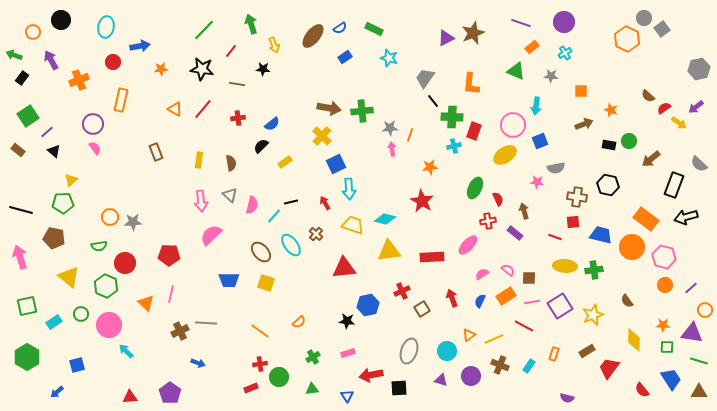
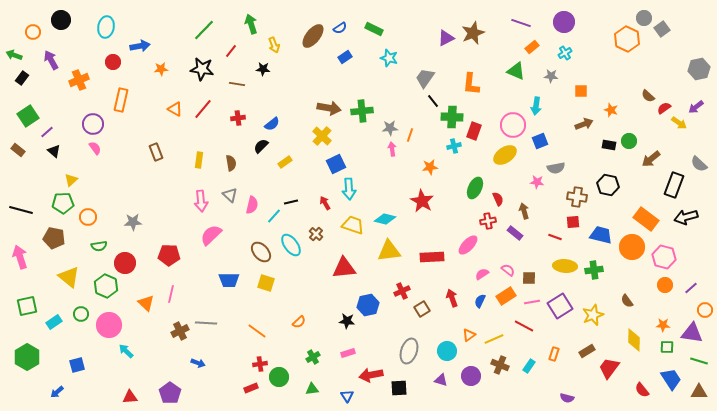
orange circle at (110, 217): moved 22 px left
orange line at (260, 331): moved 3 px left
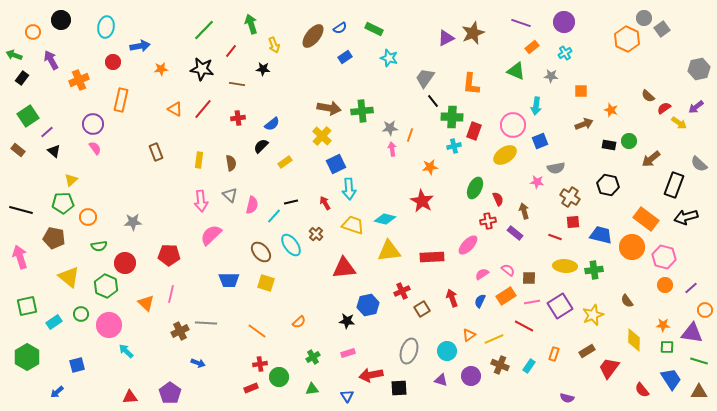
brown cross at (577, 197): moved 7 px left; rotated 24 degrees clockwise
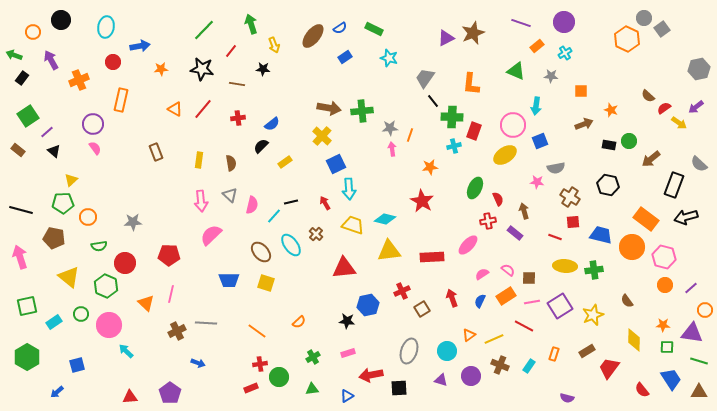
orange rectangle at (532, 47): moved 5 px right, 1 px up
brown cross at (180, 331): moved 3 px left
blue triangle at (347, 396): rotated 32 degrees clockwise
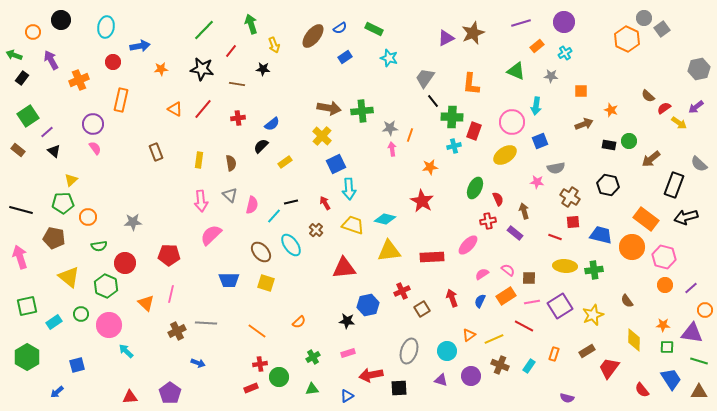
purple line at (521, 23): rotated 36 degrees counterclockwise
pink circle at (513, 125): moved 1 px left, 3 px up
brown cross at (316, 234): moved 4 px up
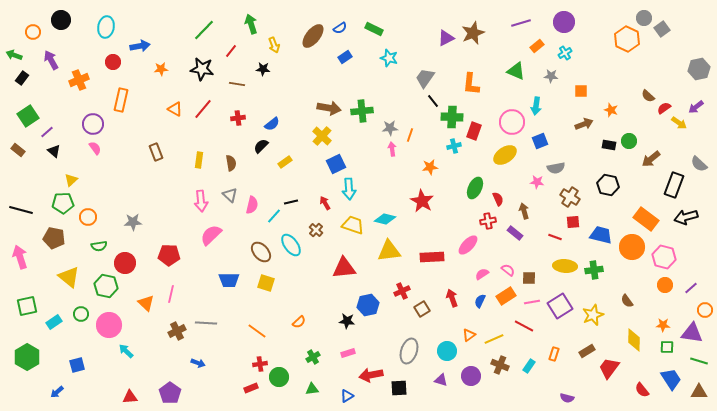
green hexagon at (106, 286): rotated 10 degrees counterclockwise
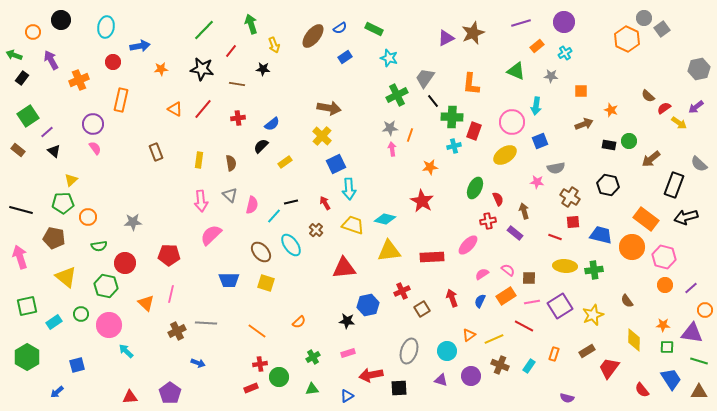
green cross at (362, 111): moved 35 px right, 16 px up; rotated 20 degrees counterclockwise
yellow triangle at (69, 277): moved 3 px left
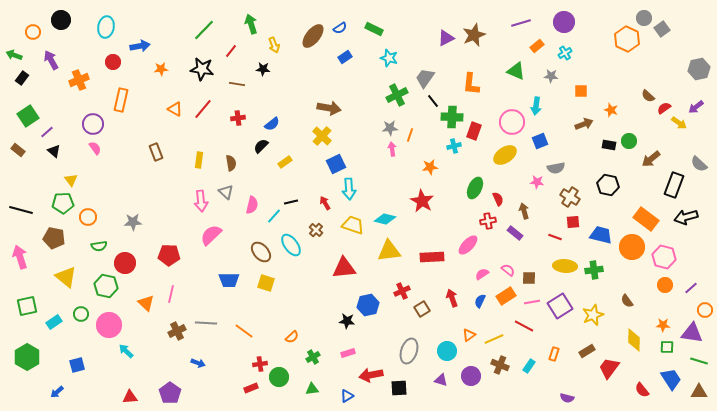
brown star at (473, 33): moved 1 px right, 2 px down
yellow triangle at (71, 180): rotated 24 degrees counterclockwise
gray triangle at (230, 195): moved 4 px left, 3 px up
orange semicircle at (299, 322): moved 7 px left, 15 px down
orange line at (257, 331): moved 13 px left
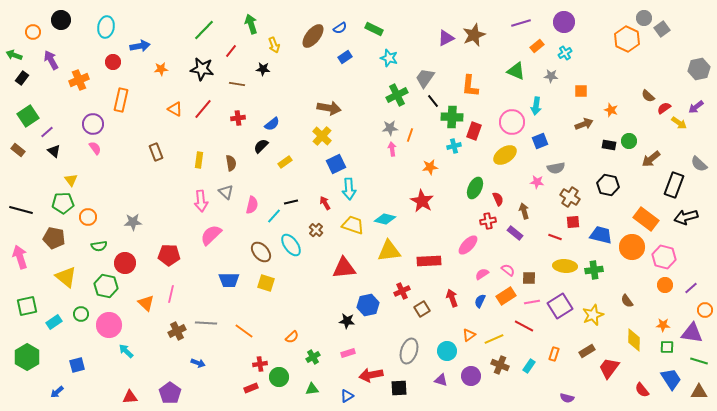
orange L-shape at (471, 84): moved 1 px left, 2 px down
red rectangle at (432, 257): moved 3 px left, 4 px down
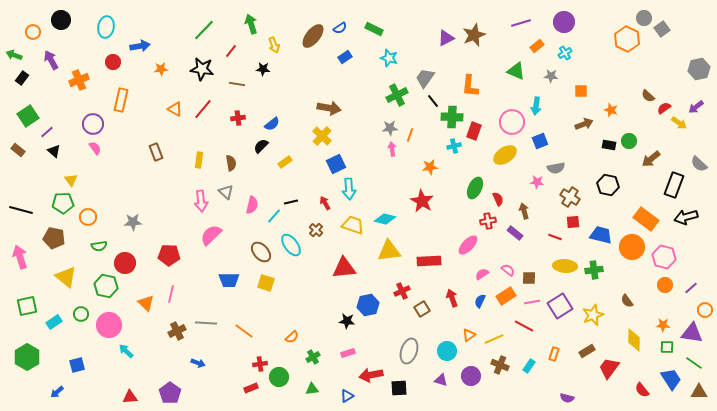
green line at (699, 361): moved 5 px left, 2 px down; rotated 18 degrees clockwise
